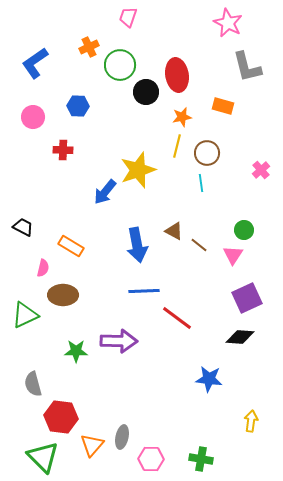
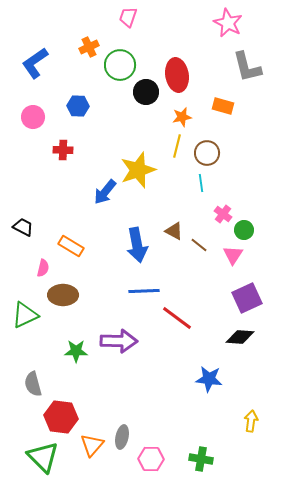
pink cross at (261, 170): moved 38 px left, 44 px down; rotated 12 degrees counterclockwise
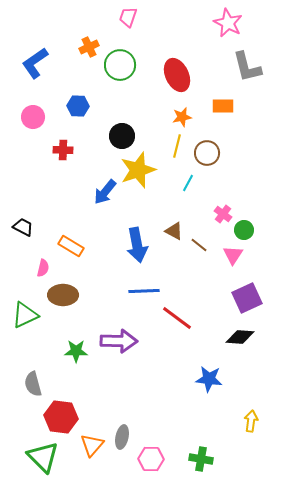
red ellipse at (177, 75): rotated 16 degrees counterclockwise
black circle at (146, 92): moved 24 px left, 44 px down
orange rectangle at (223, 106): rotated 15 degrees counterclockwise
cyan line at (201, 183): moved 13 px left; rotated 36 degrees clockwise
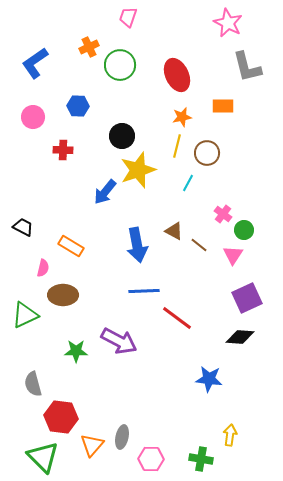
purple arrow at (119, 341): rotated 27 degrees clockwise
yellow arrow at (251, 421): moved 21 px left, 14 px down
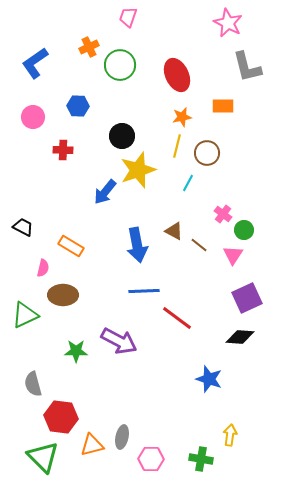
blue star at (209, 379): rotated 12 degrees clockwise
orange triangle at (92, 445): rotated 35 degrees clockwise
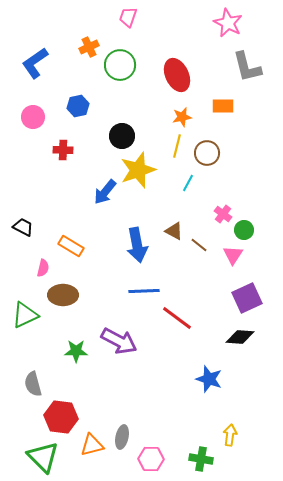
blue hexagon at (78, 106): rotated 15 degrees counterclockwise
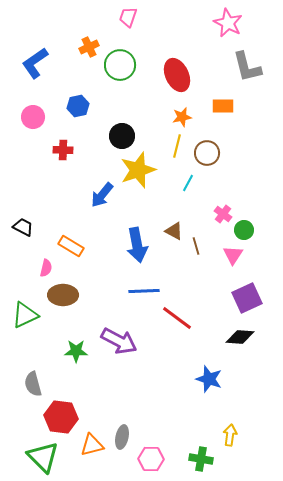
blue arrow at (105, 192): moved 3 px left, 3 px down
brown line at (199, 245): moved 3 px left, 1 px down; rotated 36 degrees clockwise
pink semicircle at (43, 268): moved 3 px right
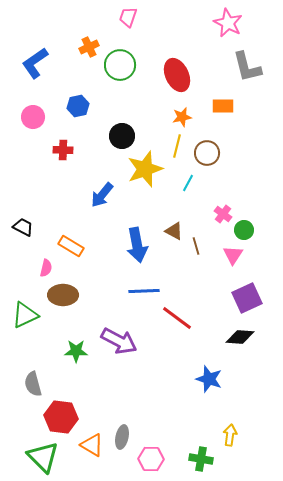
yellow star at (138, 170): moved 7 px right, 1 px up
orange triangle at (92, 445): rotated 45 degrees clockwise
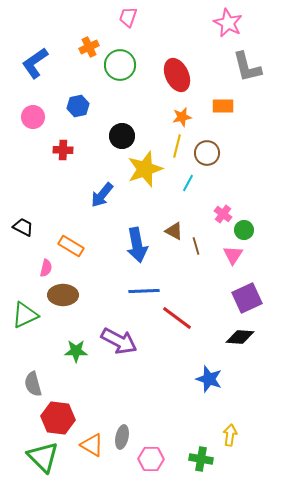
red hexagon at (61, 417): moved 3 px left, 1 px down
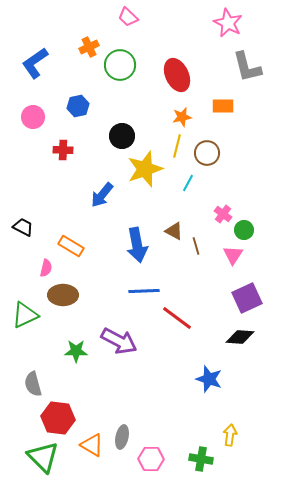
pink trapezoid at (128, 17): rotated 65 degrees counterclockwise
